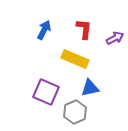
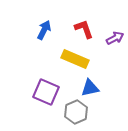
red L-shape: rotated 25 degrees counterclockwise
gray hexagon: moved 1 px right
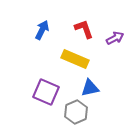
blue arrow: moved 2 px left
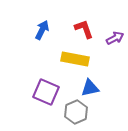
yellow rectangle: rotated 12 degrees counterclockwise
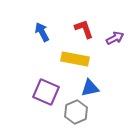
blue arrow: moved 2 px down; rotated 54 degrees counterclockwise
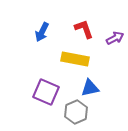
blue arrow: rotated 126 degrees counterclockwise
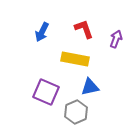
purple arrow: moved 1 px right, 1 px down; rotated 42 degrees counterclockwise
blue triangle: moved 1 px up
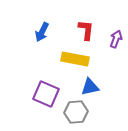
red L-shape: moved 2 px right, 1 px down; rotated 25 degrees clockwise
purple square: moved 2 px down
gray hexagon: rotated 20 degrees clockwise
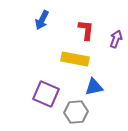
blue arrow: moved 12 px up
blue triangle: moved 4 px right
